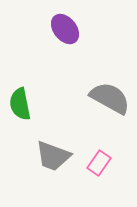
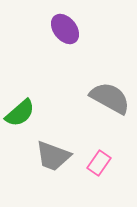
green semicircle: moved 9 px down; rotated 120 degrees counterclockwise
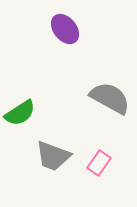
green semicircle: rotated 8 degrees clockwise
